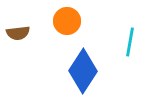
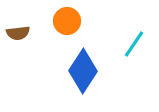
cyan line: moved 4 px right, 2 px down; rotated 24 degrees clockwise
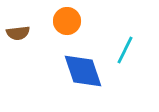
cyan line: moved 9 px left, 6 px down; rotated 8 degrees counterclockwise
blue diamond: rotated 51 degrees counterclockwise
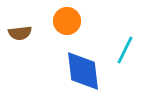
brown semicircle: moved 2 px right
blue diamond: rotated 12 degrees clockwise
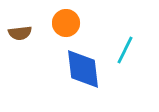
orange circle: moved 1 px left, 2 px down
blue diamond: moved 2 px up
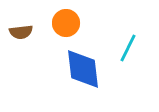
brown semicircle: moved 1 px right, 1 px up
cyan line: moved 3 px right, 2 px up
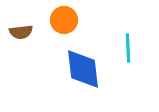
orange circle: moved 2 px left, 3 px up
cyan line: rotated 28 degrees counterclockwise
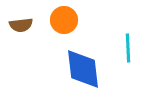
brown semicircle: moved 7 px up
